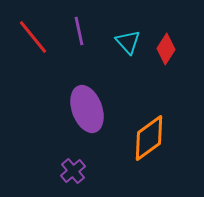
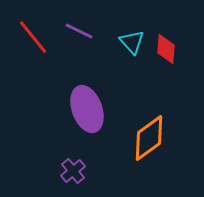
purple line: rotated 52 degrees counterclockwise
cyan triangle: moved 4 px right
red diamond: rotated 28 degrees counterclockwise
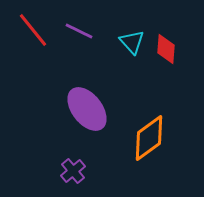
red line: moved 7 px up
purple ellipse: rotated 18 degrees counterclockwise
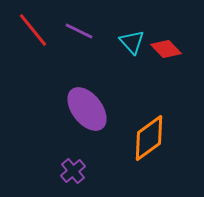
red diamond: rotated 48 degrees counterclockwise
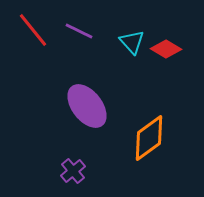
red diamond: rotated 16 degrees counterclockwise
purple ellipse: moved 3 px up
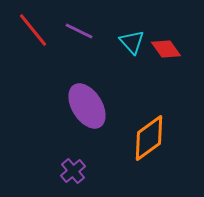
red diamond: rotated 24 degrees clockwise
purple ellipse: rotated 6 degrees clockwise
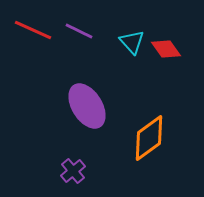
red line: rotated 27 degrees counterclockwise
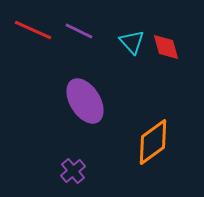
red diamond: moved 2 px up; rotated 20 degrees clockwise
purple ellipse: moved 2 px left, 5 px up
orange diamond: moved 4 px right, 4 px down
